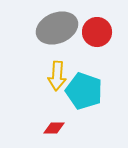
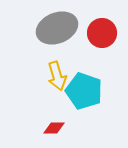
red circle: moved 5 px right, 1 px down
yellow arrow: rotated 20 degrees counterclockwise
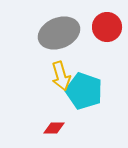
gray ellipse: moved 2 px right, 5 px down
red circle: moved 5 px right, 6 px up
yellow arrow: moved 4 px right
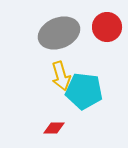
cyan pentagon: rotated 12 degrees counterclockwise
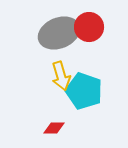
red circle: moved 18 px left
cyan pentagon: rotated 12 degrees clockwise
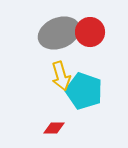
red circle: moved 1 px right, 5 px down
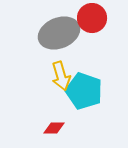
red circle: moved 2 px right, 14 px up
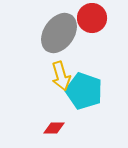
gray ellipse: rotated 33 degrees counterclockwise
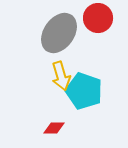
red circle: moved 6 px right
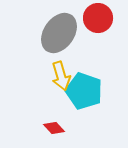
red diamond: rotated 45 degrees clockwise
